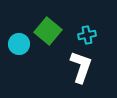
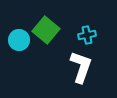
green square: moved 2 px left, 1 px up
cyan circle: moved 4 px up
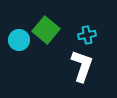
white L-shape: moved 1 px right, 1 px up
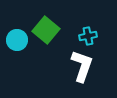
cyan cross: moved 1 px right, 1 px down
cyan circle: moved 2 px left
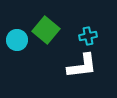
white L-shape: rotated 64 degrees clockwise
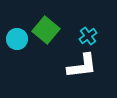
cyan cross: rotated 24 degrees counterclockwise
cyan circle: moved 1 px up
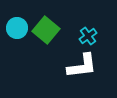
cyan circle: moved 11 px up
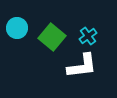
green square: moved 6 px right, 7 px down
